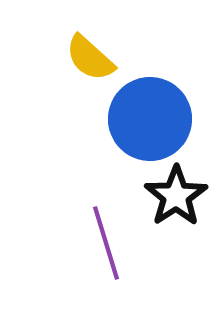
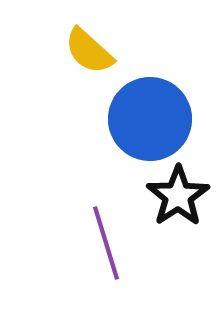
yellow semicircle: moved 1 px left, 7 px up
black star: moved 2 px right
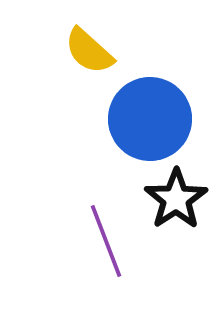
black star: moved 2 px left, 3 px down
purple line: moved 2 px up; rotated 4 degrees counterclockwise
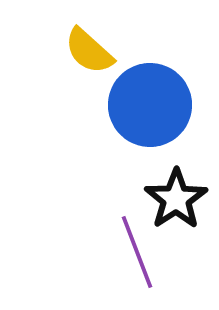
blue circle: moved 14 px up
purple line: moved 31 px right, 11 px down
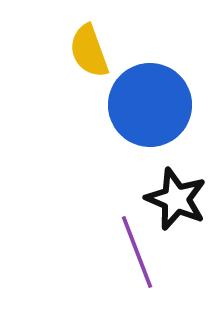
yellow semicircle: rotated 28 degrees clockwise
black star: rotated 16 degrees counterclockwise
